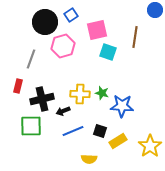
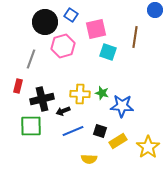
blue square: rotated 24 degrees counterclockwise
pink square: moved 1 px left, 1 px up
yellow star: moved 2 px left, 1 px down
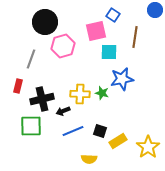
blue square: moved 42 px right
pink square: moved 2 px down
cyan square: moved 1 px right; rotated 18 degrees counterclockwise
blue star: moved 27 px up; rotated 15 degrees counterclockwise
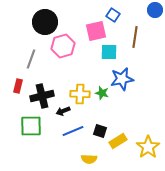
black cross: moved 3 px up
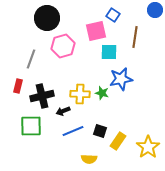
black circle: moved 2 px right, 4 px up
blue star: moved 1 px left
yellow rectangle: rotated 24 degrees counterclockwise
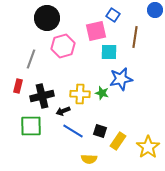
blue line: rotated 55 degrees clockwise
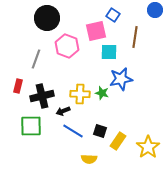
pink hexagon: moved 4 px right; rotated 25 degrees counterclockwise
gray line: moved 5 px right
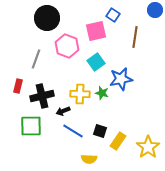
cyan square: moved 13 px left, 10 px down; rotated 36 degrees counterclockwise
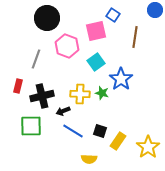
blue star: rotated 25 degrees counterclockwise
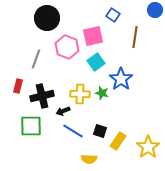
pink square: moved 3 px left, 5 px down
pink hexagon: moved 1 px down
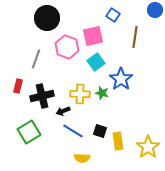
green square: moved 2 px left, 6 px down; rotated 30 degrees counterclockwise
yellow rectangle: rotated 42 degrees counterclockwise
yellow semicircle: moved 7 px left, 1 px up
